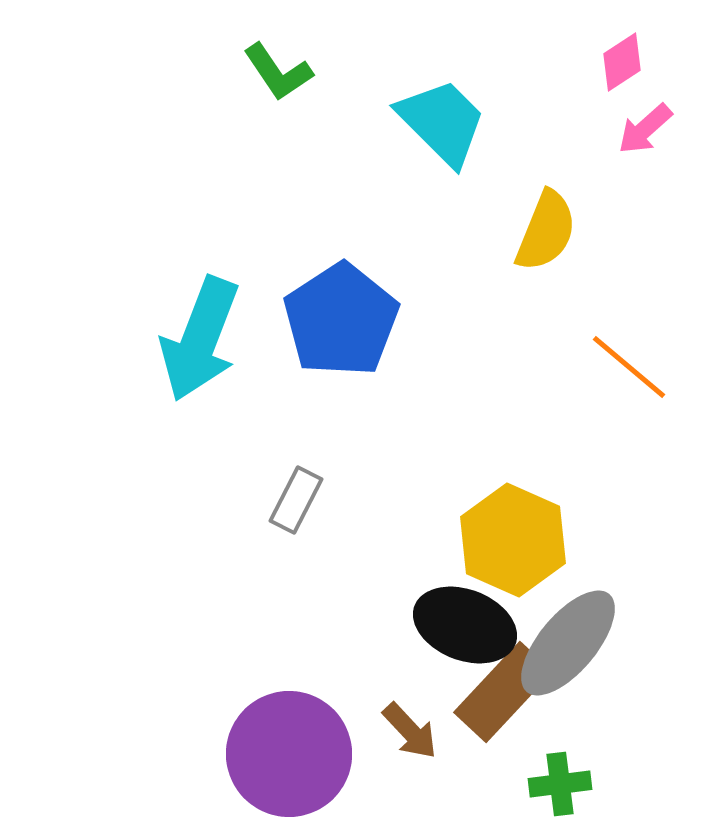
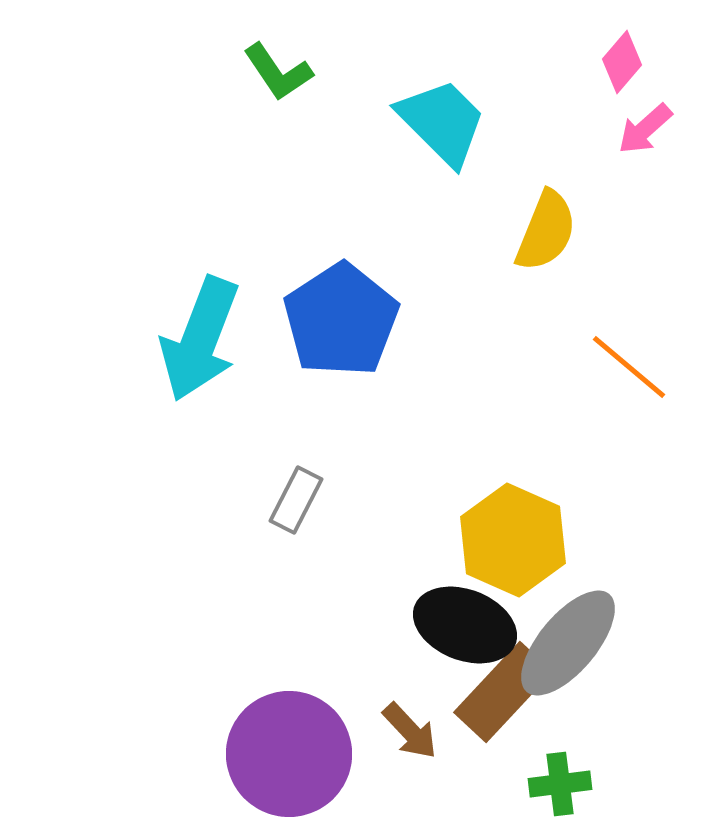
pink diamond: rotated 16 degrees counterclockwise
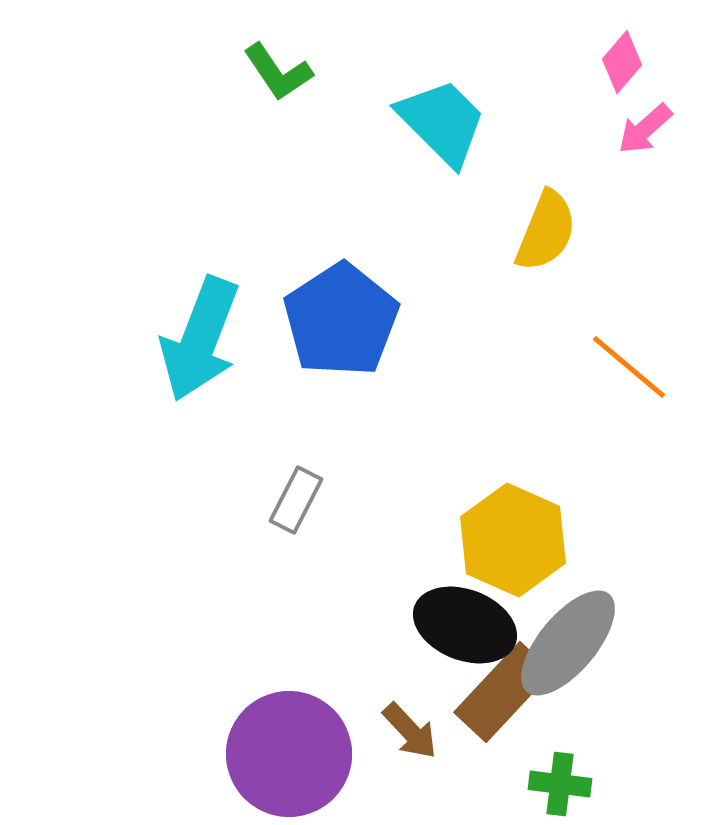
green cross: rotated 14 degrees clockwise
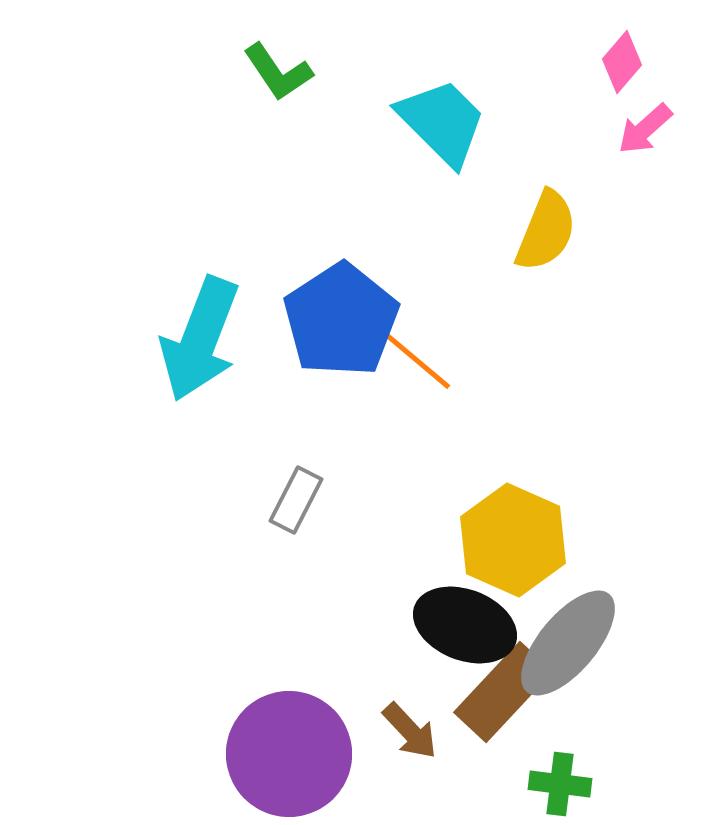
orange line: moved 215 px left, 9 px up
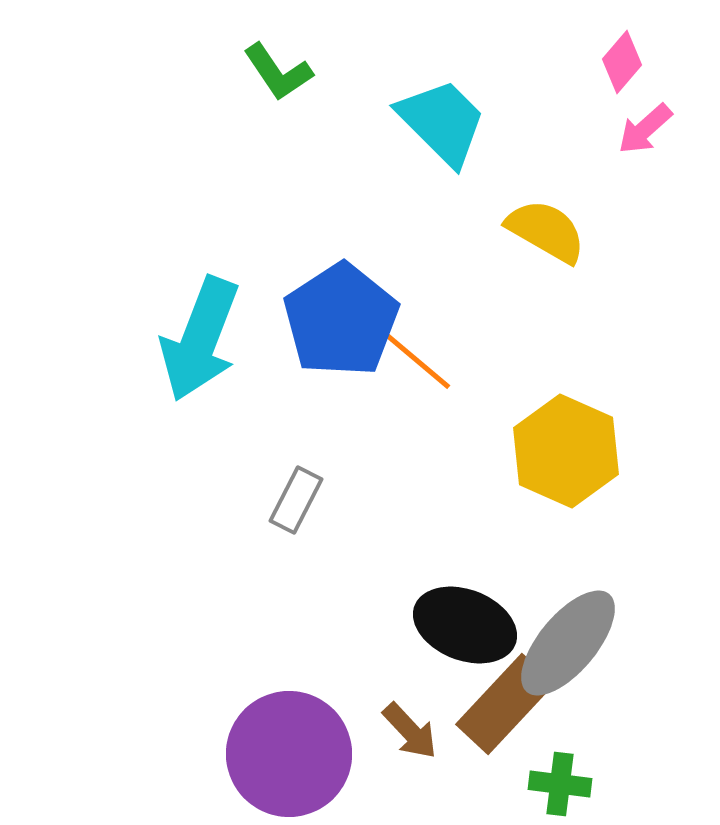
yellow semicircle: rotated 82 degrees counterclockwise
yellow hexagon: moved 53 px right, 89 px up
brown rectangle: moved 2 px right, 12 px down
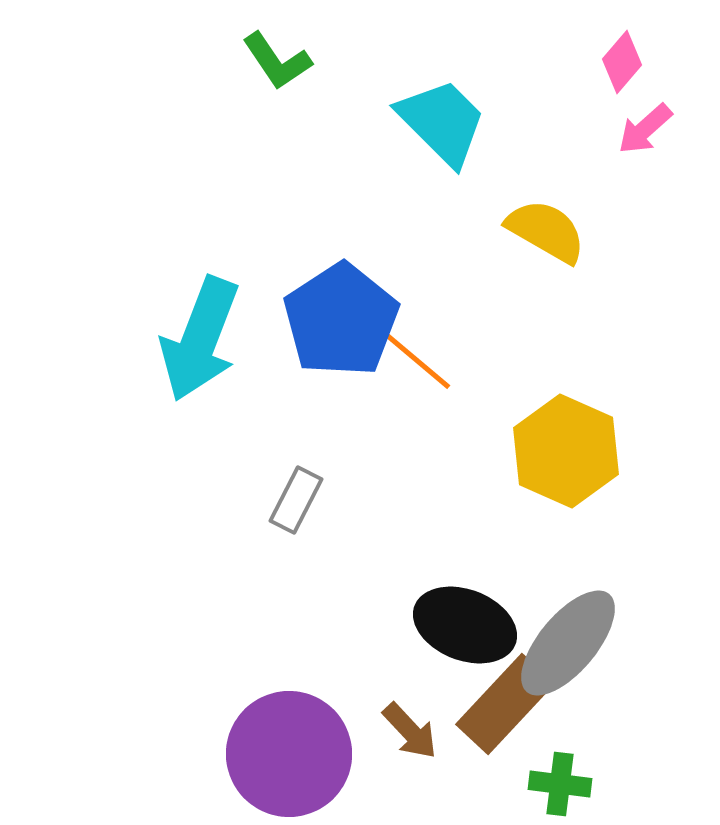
green L-shape: moved 1 px left, 11 px up
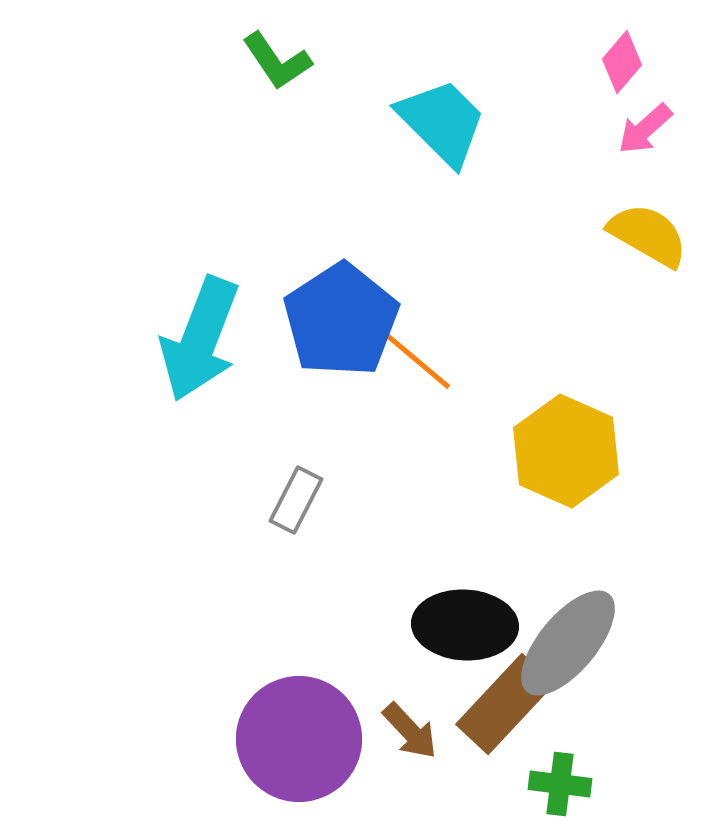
yellow semicircle: moved 102 px right, 4 px down
black ellipse: rotated 18 degrees counterclockwise
purple circle: moved 10 px right, 15 px up
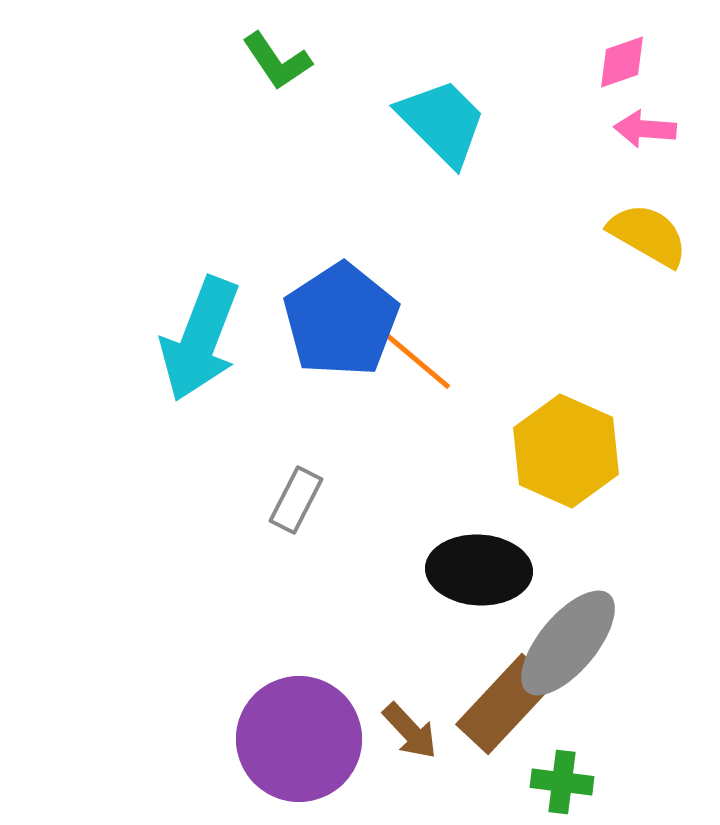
pink diamond: rotated 30 degrees clockwise
pink arrow: rotated 46 degrees clockwise
black ellipse: moved 14 px right, 55 px up
green cross: moved 2 px right, 2 px up
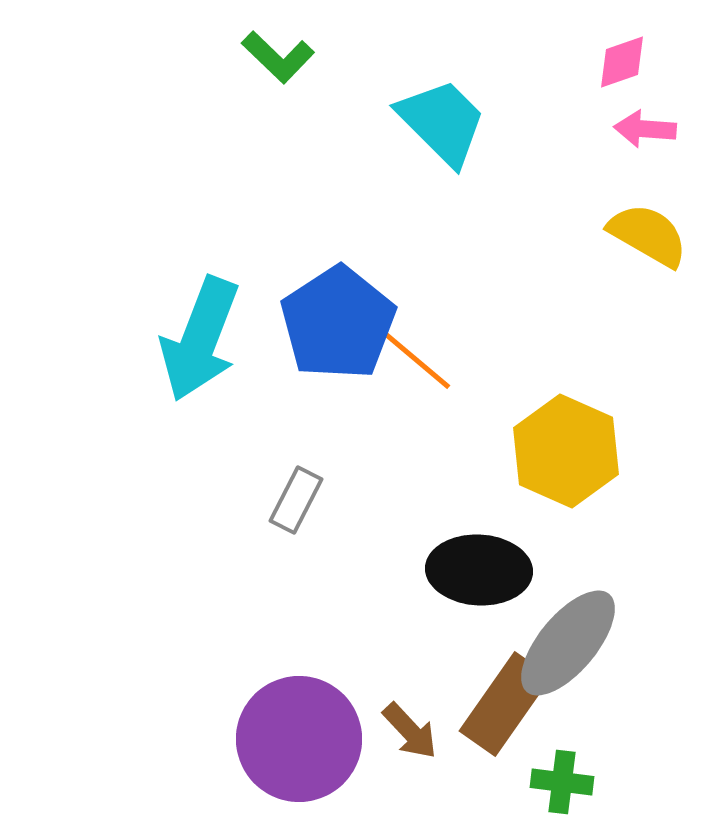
green L-shape: moved 1 px right, 4 px up; rotated 12 degrees counterclockwise
blue pentagon: moved 3 px left, 3 px down
brown rectangle: rotated 8 degrees counterclockwise
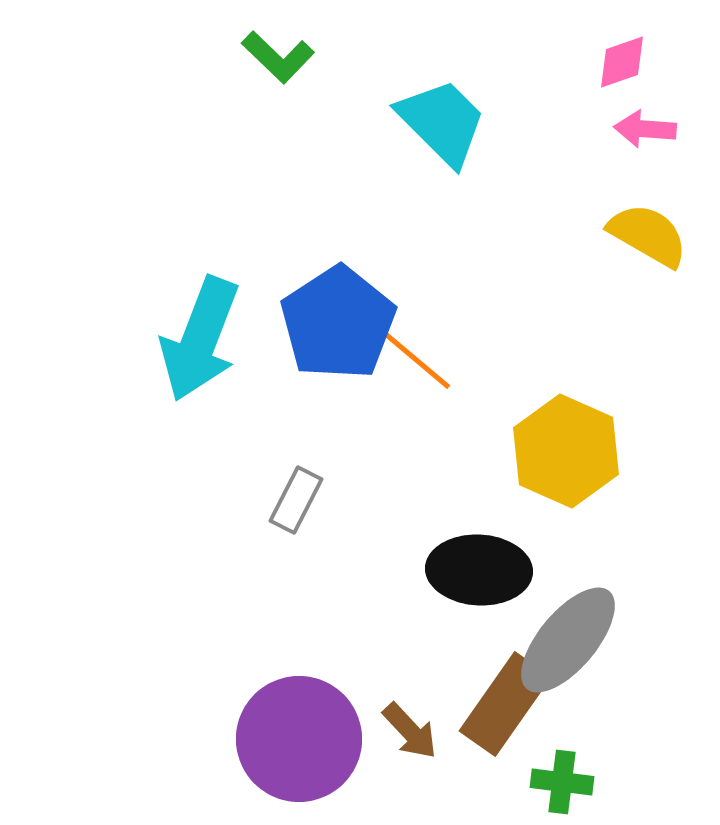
gray ellipse: moved 3 px up
